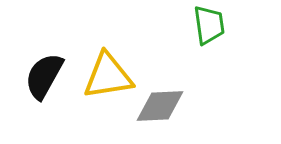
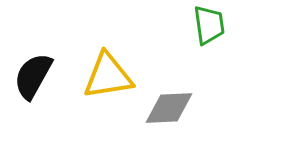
black semicircle: moved 11 px left
gray diamond: moved 9 px right, 2 px down
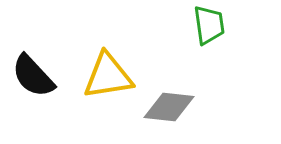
black semicircle: rotated 72 degrees counterclockwise
gray diamond: moved 1 px up; rotated 9 degrees clockwise
